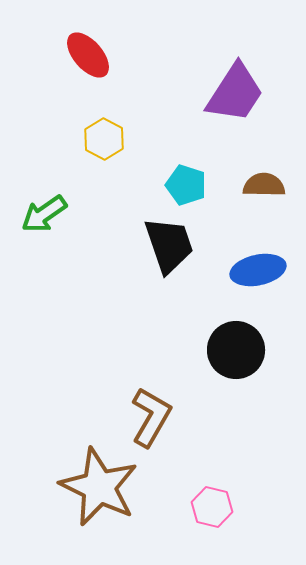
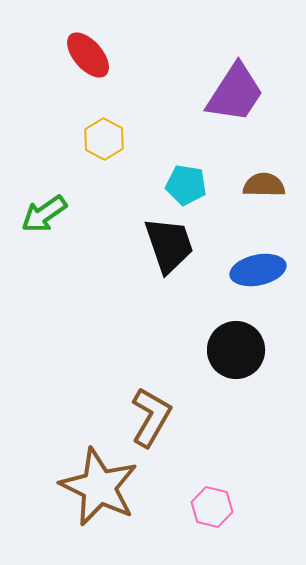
cyan pentagon: rotated 9 degrees counterclockwise
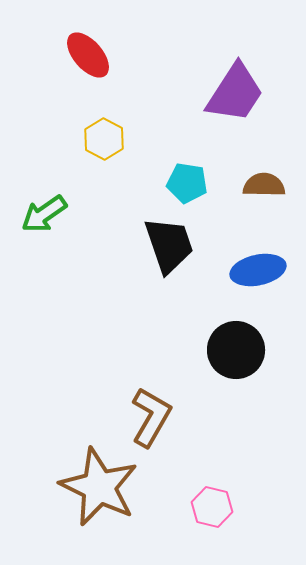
cyan pentagon: moved 1 px right, 2 px up
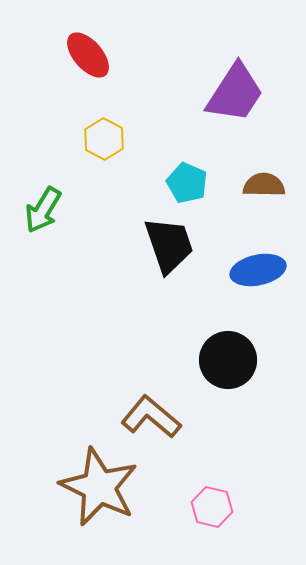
cyan pentagon: rotated 15 degrees clockwise
green arrow: moved 1 px left, 4 px up; rotated 24 degrees counterclockwise
black circle: moved 8 px left, 10 px down
brown L-shape: rotated 80 degrees counterclockwise
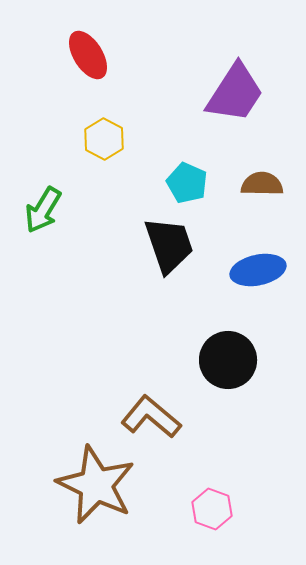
red ellipse: rotated 9 degrees clockwise
brown semicircle: moved 2 px left, 1 px up
brown star: moved 3 px left, 2 px up
pink hexagon: moved 2 px down; rotated 6 degrees clockwise
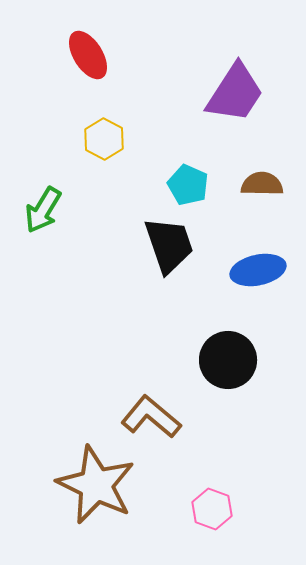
cyan pentagon: moved 1 px right, 2 px down
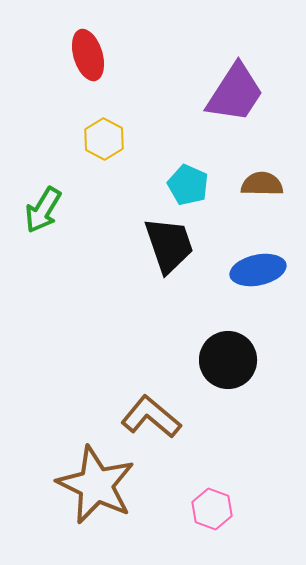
red ellipse: rotated 15 degrees clockwise
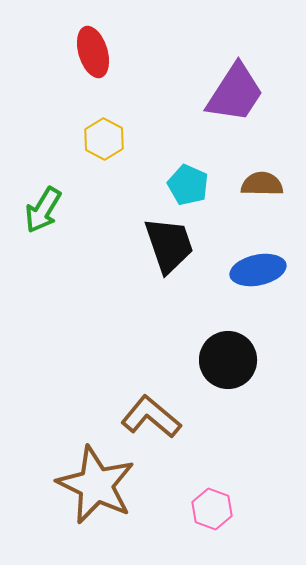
red ellipse: moved 5 px right, 3 px up
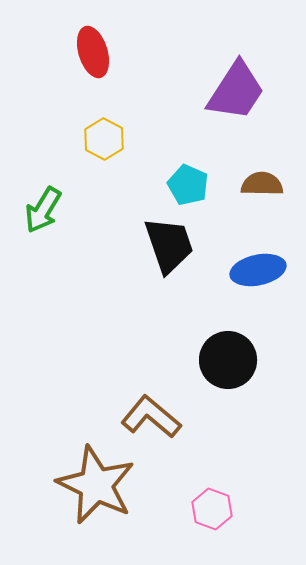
purple trapezoid: moved 1 px right, 2 px up
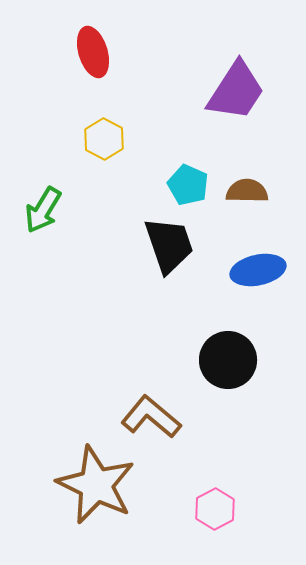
brown semicircle: moved 15 px left, 7 px down
pink hexagon: moved 3 px right; rotated 12 degrees clockwise
